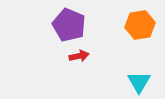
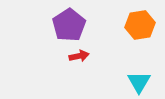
purple pentagon: rotated 16 degrees clockwise
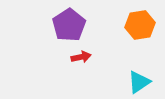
red arrow: moved 2 px right, 1 px down
cyan triangle: rotated 25 degrees clockwise
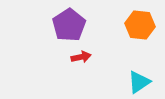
orange hexagon: rotated 16 degrees clockwise
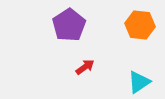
red arrow: moved 4 px right, 10 px down; rotated 24 degrees counterclockwise
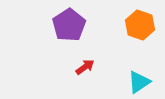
orange hexagon: rotated 12 degrees clockwise
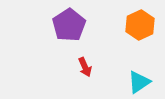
orange hexagon: rotated 16 degrees clockwise
red arrow: rotated 102 degrees clockwise
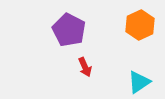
purple pentagon: moved 5 px down; rotated 12 degrees counterclockwise
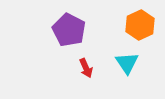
red arrow: moved 1 px right, 1 px down
cyan triangle: moved 12 px left, 19 px up; rotated 30 degrees counterclockwise
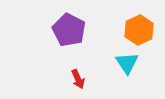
orange hexagon: moved 1 px left, 5 px down
red arrow: moved 8 px left, 11 px down
